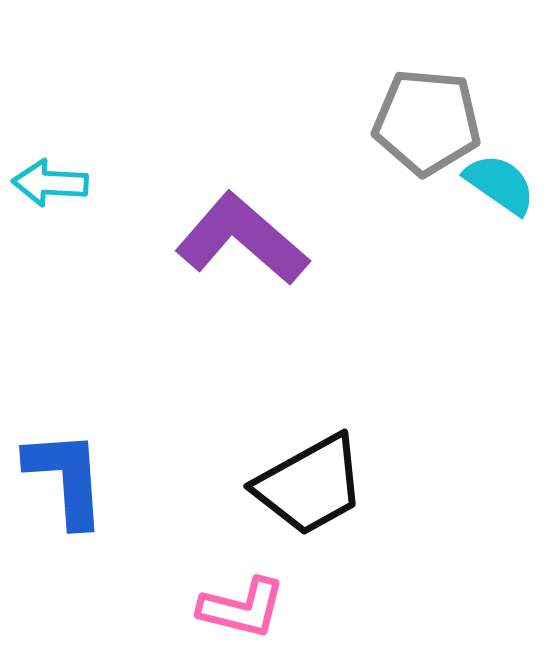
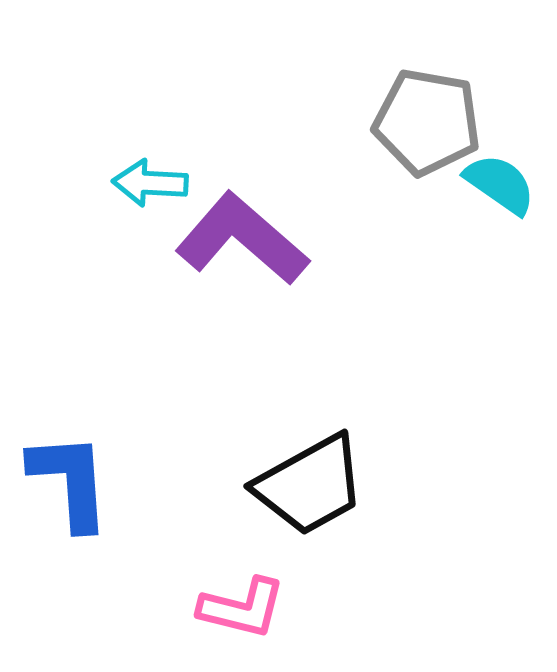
gray pentagon: rotated 5 degrees clockwise
cyan arrow: moved 100 px right
blue L-shape: moved 4 px right, 3 px down
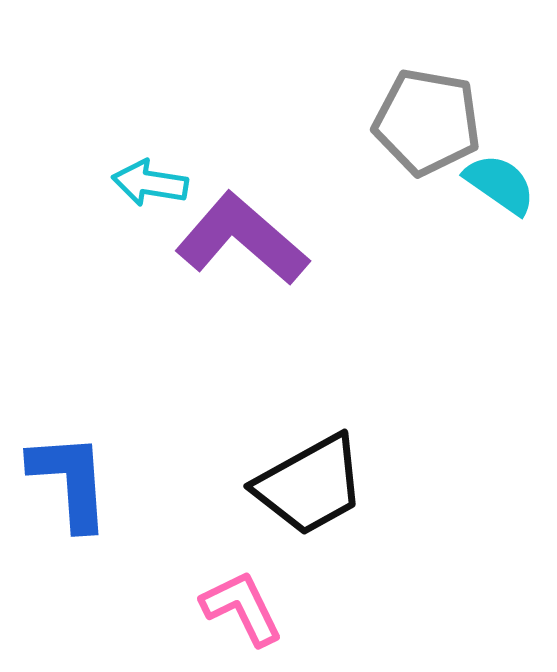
cyan arrow: rotated 6 degrees clockwise
pink L-shape: rotated 130 degrees counterclockwise
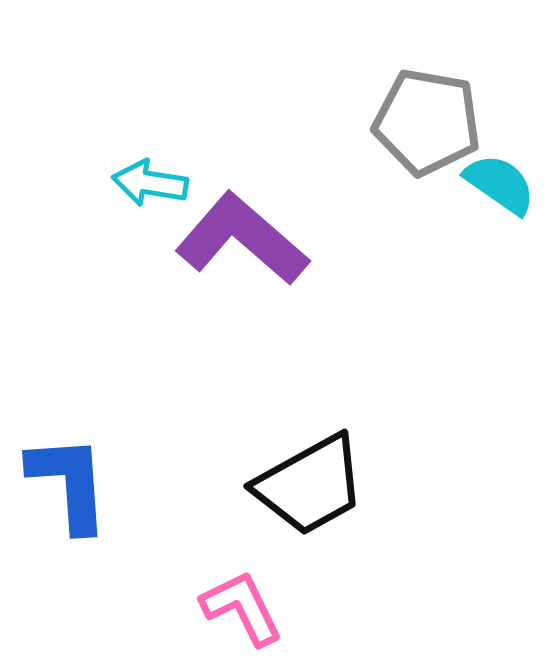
blue L-shape: moved 1 px left, 2 px down
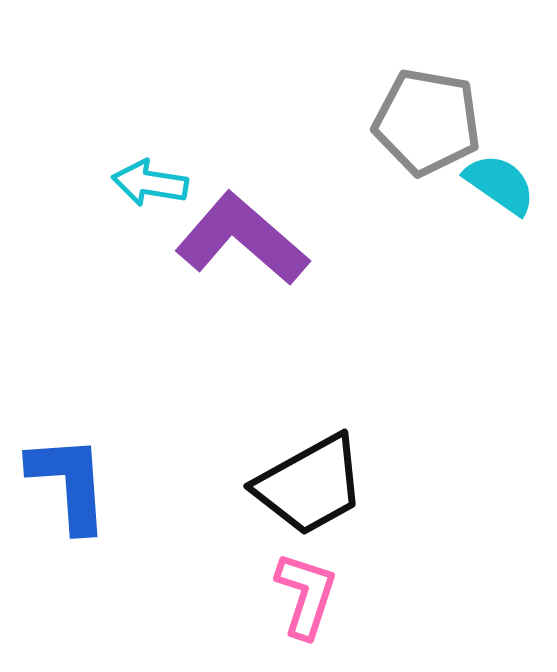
pink L-shape: moved 64 px right, 13 px up; rotated 44 degrees clockwise
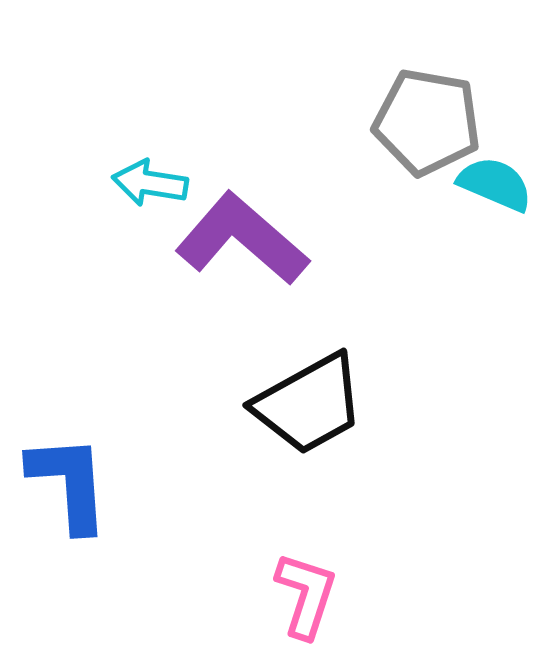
cyan semicircle: moved 5 px left; rotated 12 degrees counterclockwise
black trapezoid: moved 1 px left, 81 px up
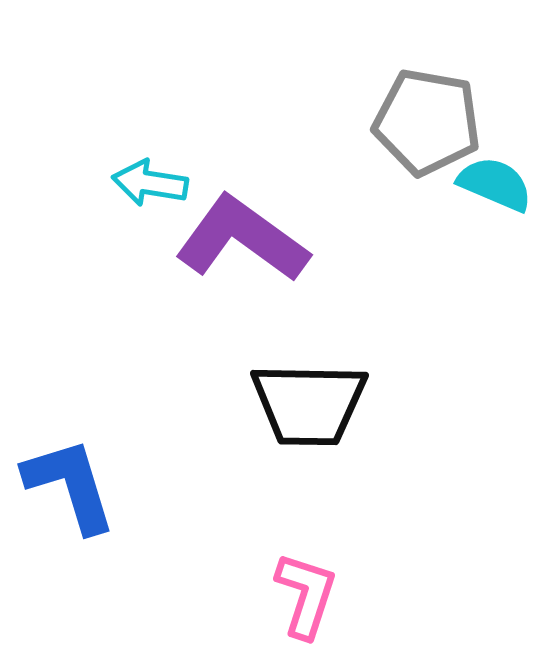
purple L-shape: rotated 5 degrees counterclockwise
black trapezoid: rotated 30 degrees clockwise
blue L-shape: moved 1 px right, 2 px down; rotated 13 degrees counterclockwise
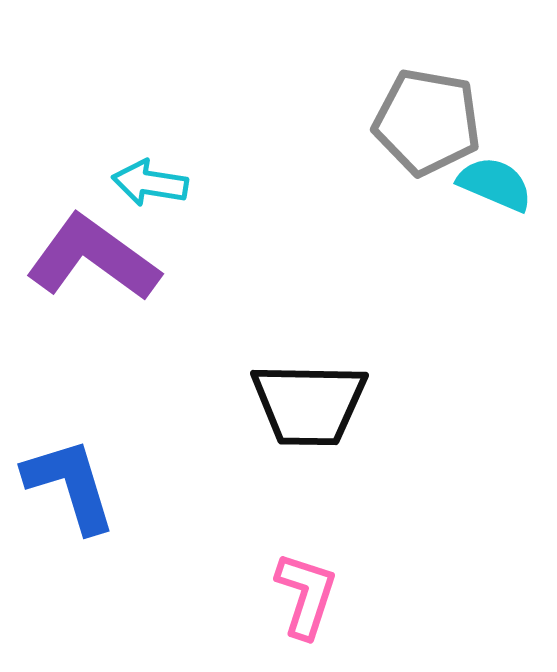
purple L-shape: moved 149 px left, 19 px down
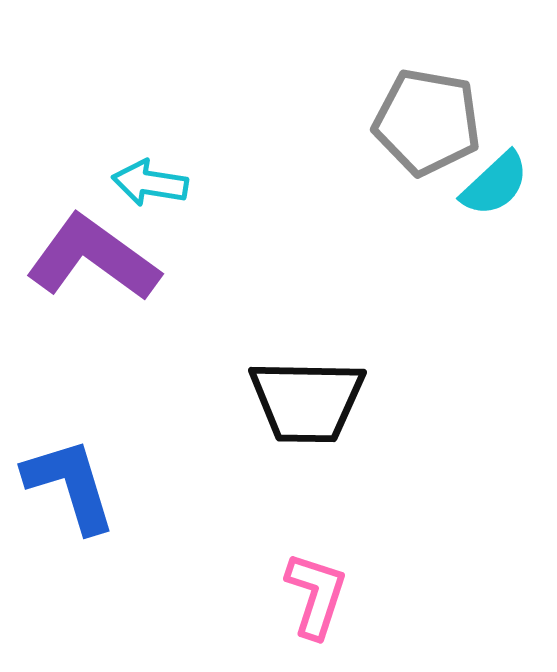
cyan semicircle: rotated 114 degrees clockwise
black trapezoid: moved 2 px left, 3 px up
pink L-shape: moved 10 px right
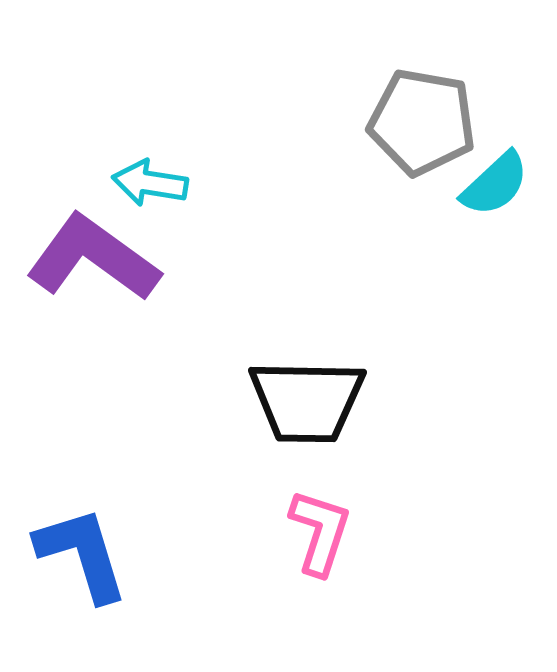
gray pentagon: moved 5 px left
blue L-shape: moved 12 px right, 69 px down
pink L-shape: moved 4 px right, 63 px up
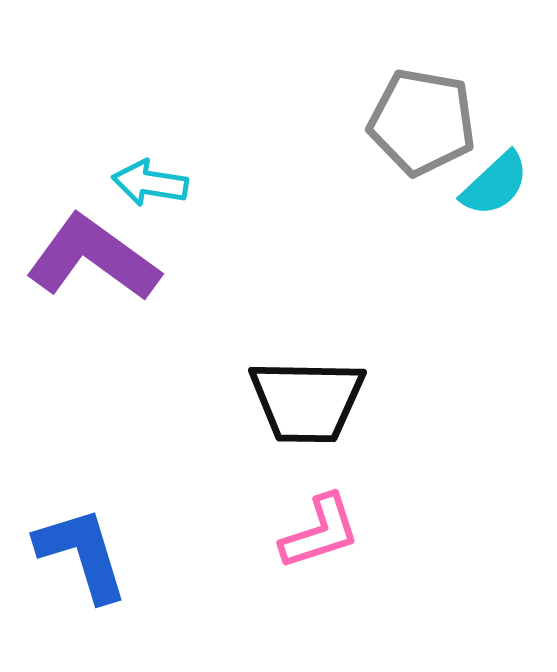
pink L-shape: rotated 54 degrees clockwise
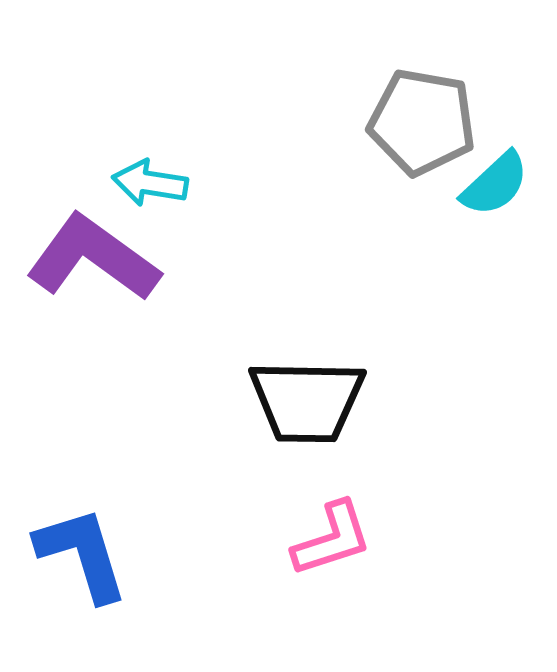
pink L-shape: moved 12 px right, 7 px down
